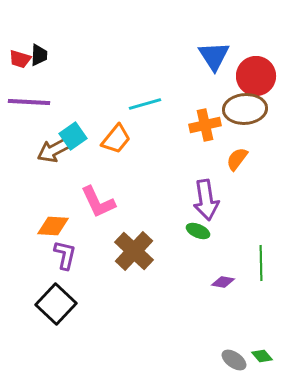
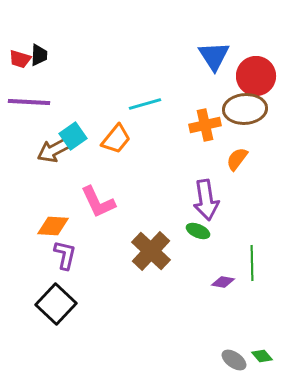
brown cross: moved 17 px right
green line: moved 9 px left
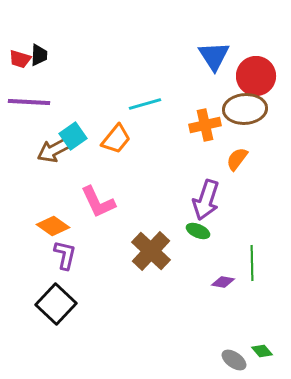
purple arrow: rotated 27 degrees clockwise
orange diamond: rotated 32 degrees clockwise
green diamond: moved 5 px up
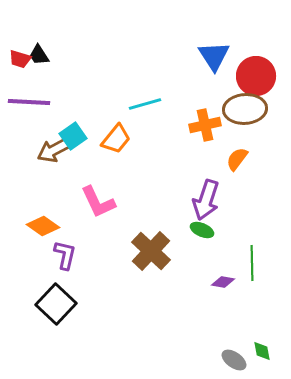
black trapezoid: rotated 145 degrees clockwise
orange diamond: moved 10 px left
green ellipse: moved 4 px right, 1 px up
green diamond: rotated 30 degrees clockwise
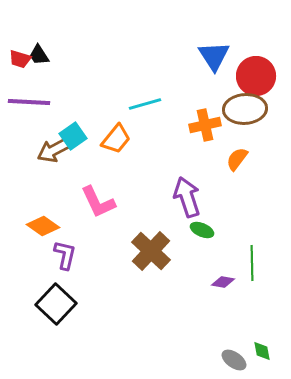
purple arrow: moved 19 px left, 3 px up; rotated 144 degrees clockwise
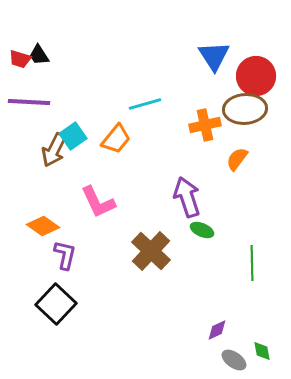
brown arrow: rotated 36 degrees counterclockwise
purple diamond: moved 6 px left, 48 px down; rotated 35 degrees counterclockwise
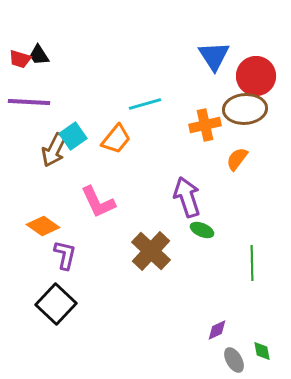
gray ellipse: rotated 25 degrees clockwise
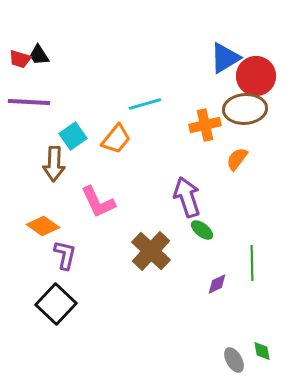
blue triangle: moved 11 px right, 2 px down; rotated 32 degrees clockwise
brown arrow: moved 14 px down; rotated 24 degrees counterclockwise
green ellipse: rotated 15 degrees clockwise
purple diamond: moved 46 px up
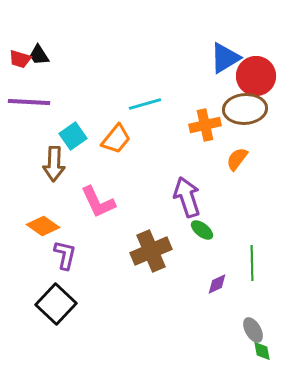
brown cross: rotated 24 degrees clockwise
gray ellipse: moved 19 px right, 30 px up
